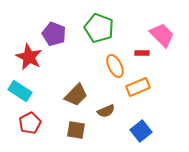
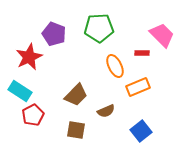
green pentagon: rotated 24 degrees counterclockwise
red star: rotated 20 degrees clockwise
red pentagon: moved 3 px right, 8 px up
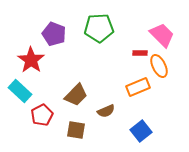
red rectangle: moved 2 px left
red star: moved 2 px right, 3 px down; rotated 12 degrees counterclockwise
orange ellipse: moved 44 px right
cyan rectangle: rotated 10 degrees clockwise
red pentagon: moved 9 px right
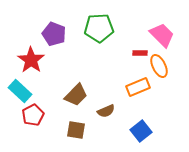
red pentagon: moved 9 px left
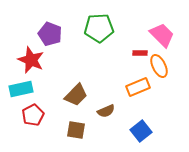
purple pentagon: moved 4 px left
red star: rotated 12 degrees counterclockwise
cyan rectangle: moved 1 px right, 2 px up; rotated 55 degrees counterclockwise
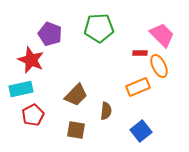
brown semicircle: rotated 60 degrees counterclockwise
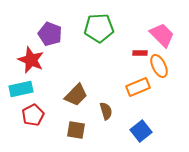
brown semicircle: rotated 24 degrees counterclockwise
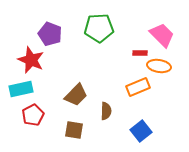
orange ellipse: rotated 55 degrees counterclockwise
brown semicircle: rotated 18 degrees clockwise
brown square: moved 2 px left
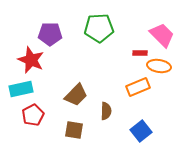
purple pentagon: rotated 20 degrees counterclockwise
